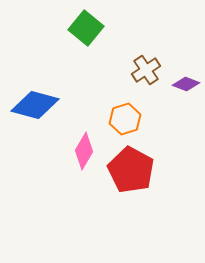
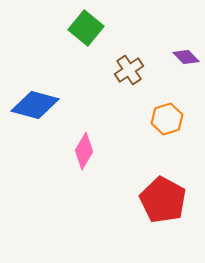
brown cross: moved 17 px left
purple diamond: moved 27 px up; rotated 24 degrees clockwise
orange hexagon: moved 42 px right
red pentagon: moved 32 px right, 30 px down
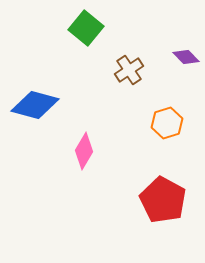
orange hexagon: moved 4 px down
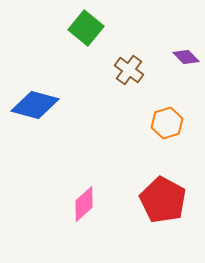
brown cross: rotated 20 degrees counterclockwise
pink diamond: moved 53 px down; rotated 18 degrees clockwise
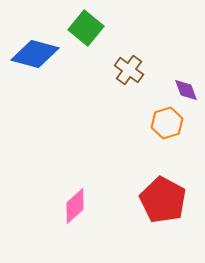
purple diamond: moved 33 px down; rotated 24 degrees clockwise
blue diamond: moved 51 px up
pink diamond: moved 9 px left, 2 px down
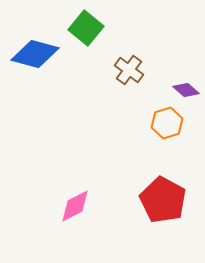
purple diamond: rotated 28 degrees counterclockwise
pink diamond: rotated 15 degrees clockwise
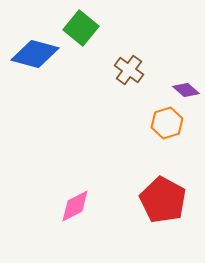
green square: moved 5 px left
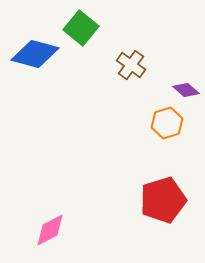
brown cross: moved 2 px right, 5 px up
red pentagon: rotated 27 degrees clockwise
pink diamond: moved 25 px left, 24 px down
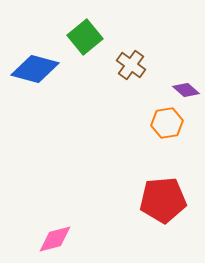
green square: moved 4 px right, 9 px down; rotated 12 degrees clockwise
blue diamond: moved 15 px down
orange hexagon: rotated 8 degrees clockwise
red pentagon: rotated 12 degrees clockwise
pink diamond: moved 5 px right, 9 px down; rotated 12 degrees clockwise
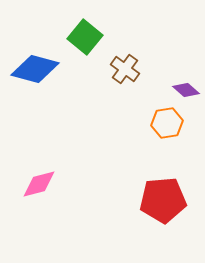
green square: rotated 12 degrees counterclockwise
brown cross: moved 6 px left, 4 px down
pink diamond: moved 16 px left, 55 px up
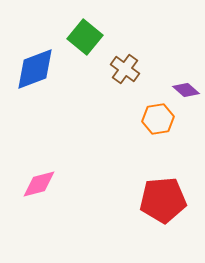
blue diamond: rotated 36 degrees counterclockwise
orange hexagon: moved 9 px left, 4 px up
